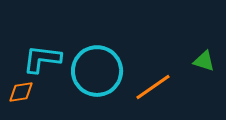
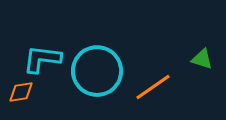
green triangle: moved 2 px left, 2 px up
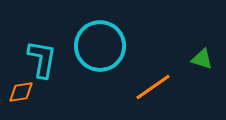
cyan L-shape: rotated 93 degrees clockwise
cyan circle: moved 3 px right, 25 px up
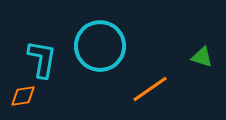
green triangle: moved 2 px up
orange line: moved 3 px left, 2 px down
orange diamond: moved 2 px right, 4 px down
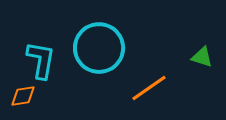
cyan circle: moved 1 px left, 2 px down
cyan L-shape: moved 1 px left, 1 px down
orange line: moved 1 px left, 1 px up
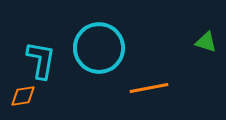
green triangle: moved 4 px right, 15 px up
orange line: rotated 24 degrees clockwise
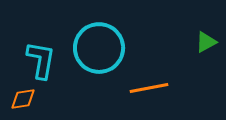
green triangle: rotated 45 degrees counterclockwise
orange diamond: moved 3 px down
